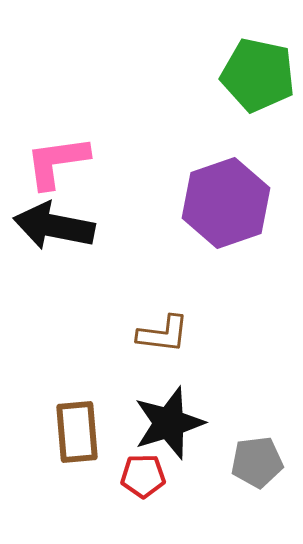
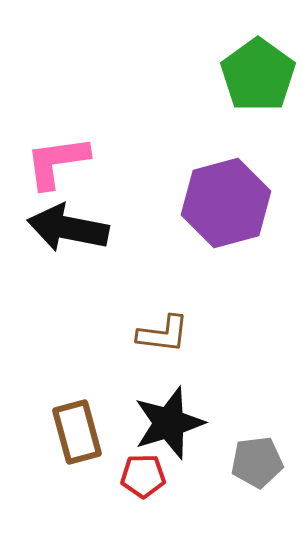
green pentagon: rotated 24 degrees clockwise
purple hexagon: rotated 4 degrees clockwise
black arrow: moved 14 px right, 2 px down
brown rectangle: rotated 10 degrees counterclockwise
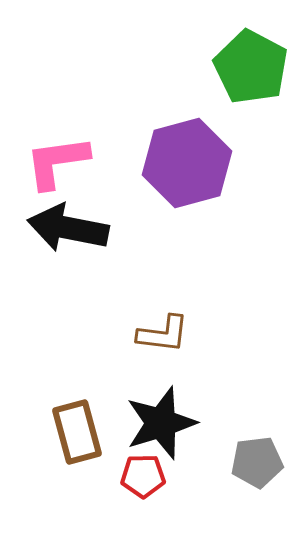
green pentagon: moved 7 px left, 8 px up; rotated 8 degrees counterclockwise
purple hexagon: moved 39 px left, 40 px up
black star: moved 8 px left
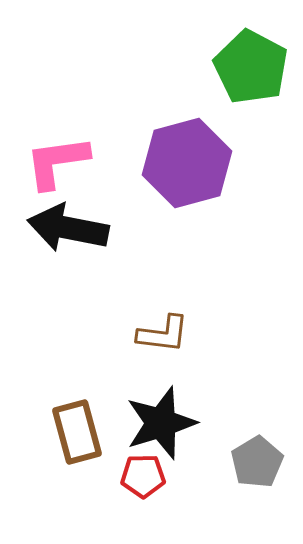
gray pentagon: rotated 24 degrees counterclockwise
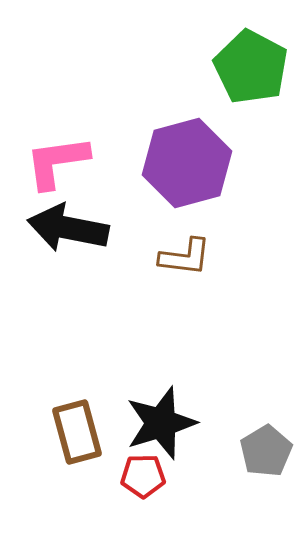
brown L-shape: moved 22 px right, 77 px up
gray pentagon: moved 9 px right, 11 px up
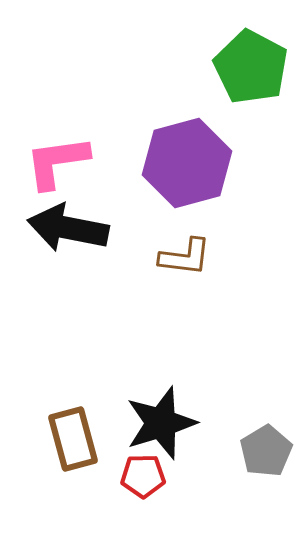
brown rectangle: moved 4 px left, 7 px down
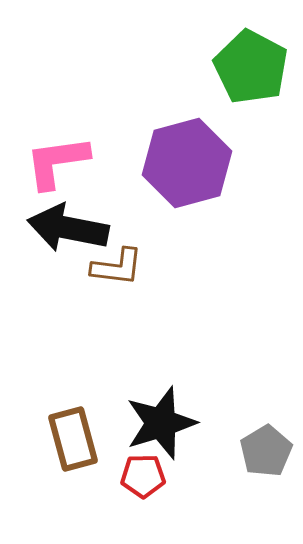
brown L-shape: moved 68 px left, 10 px down
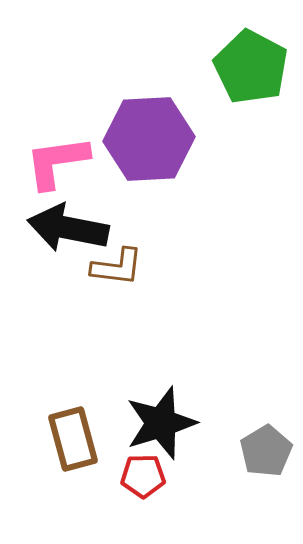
purple hexagon: moved 38 px left, 24 px up; rotated 12 degrees clockwise
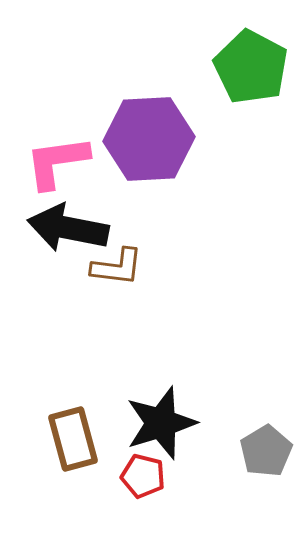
red pentagon: rotated 15 degrees clockwise
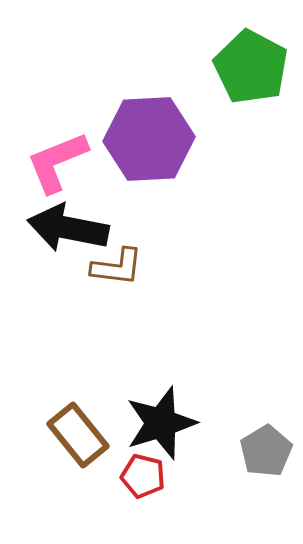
pink L-shape: rotated 14 degrees counterclockwise
brown rectangle: moved 5 px right, 4 px up; rotated 24 degrees counterclockwise
